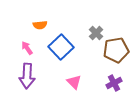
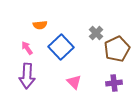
brown pentagon: moved 1 px right, 1 px up; rotated 15 degrees counterclockwise
purple cross: rotated 21 degrees clockwise
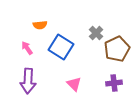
blue square: rotated 15 degrees counterclockwise
purple arrow: moved 1 px right, 5 px down
pink triangle: moved 2 px down
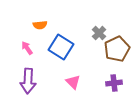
gray cross: moved 3 px right
pink triangle: moved 1 px left, 2 px up
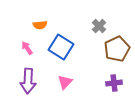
gray cross: moved 7 px up
pink triangle: moved 8 px left; rotated 28 degrees clockwise
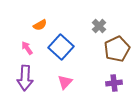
orange semicircle: rotated 24 degrees counterclockwise
blue square: rotated 10 degrees clockwise
purple arrow: moved 3 px left, 3 px up
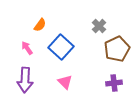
orange semicircle: rotated 24 degrees counterclockwise
purple arrow: moved 2 px down
pink triangle: rotated 28 degrees counterclockwise
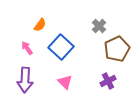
purple cross: moved 6 px left, 2 px up; rotated 21 degrees counterclockwise
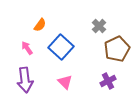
purple arrow: rotated 10 degrees counterclockwise
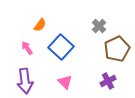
purple arrow: moved 1 px down
